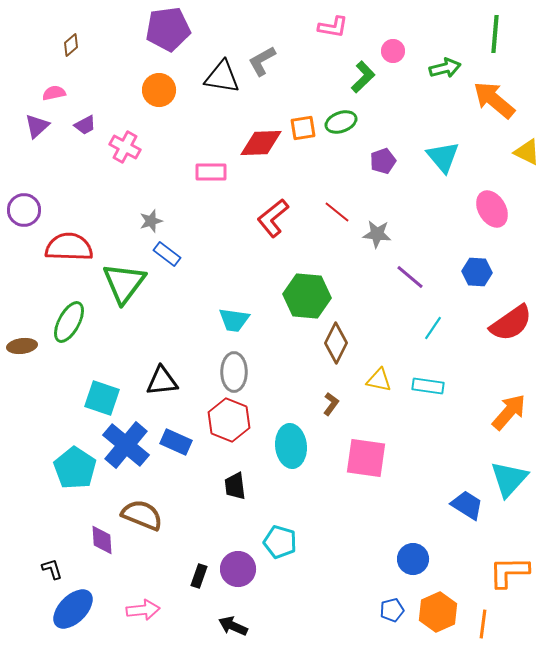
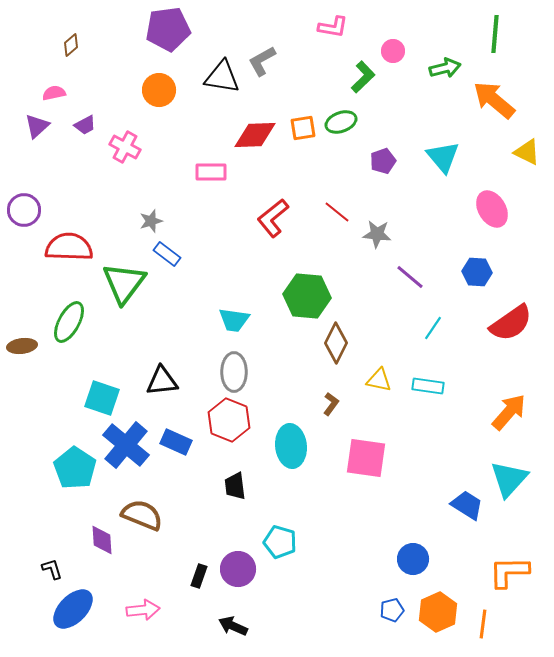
red diamond at (261, 143): moved 6 px left, 8 px up
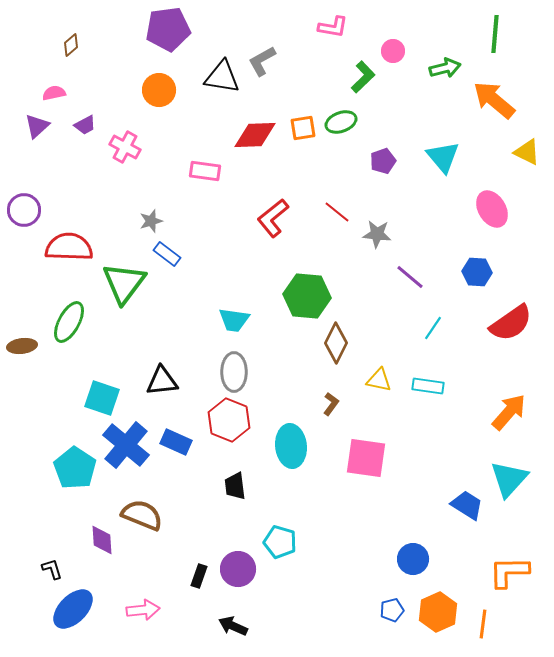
pink rectangle at (211, 172): moved 6 px left, 1 px up; rotated 8 degrees clockwise
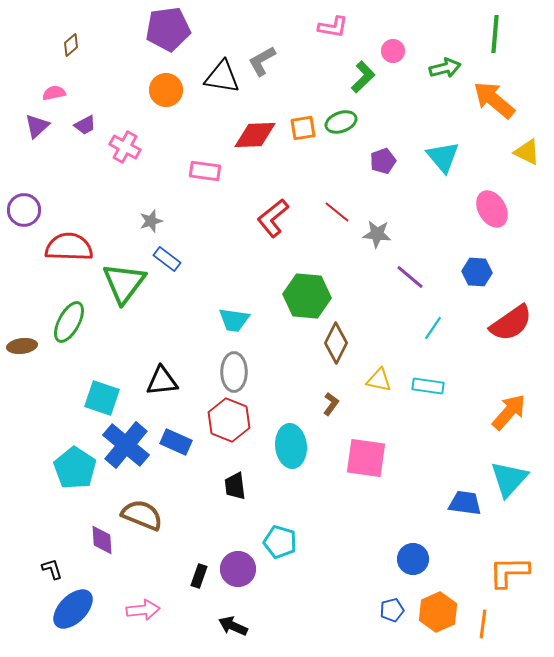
orange circle at (159, 90): moved 7 px right
blue rectangle at (167, 254): moved 5 px down
blue trapezoid at (467, 505): moved 2 px left, 2 px up; rotated 24 degrees counterclockwise
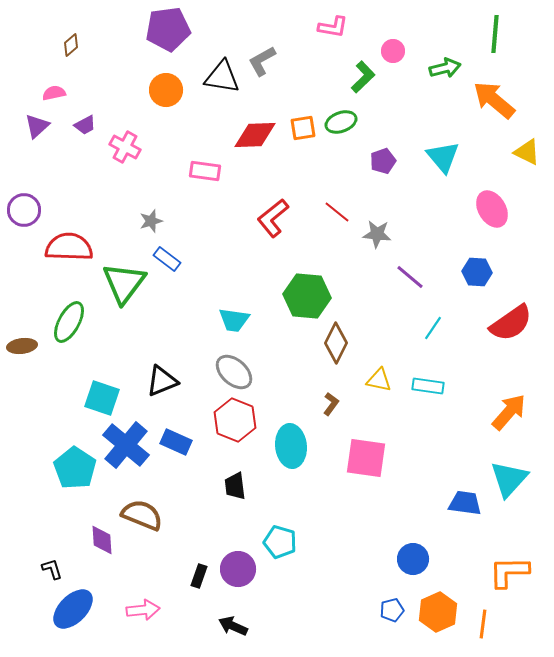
gray ellipse at (234, 372): rotated 48 degrees counterclockwise
black triangle at (162, 381): rotated 16 degrees counterclockwise
red hexagon at (229, 420): moved 6 px right
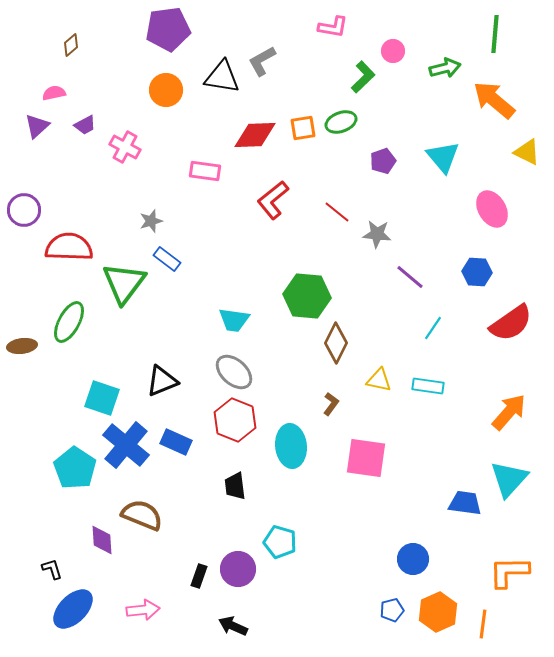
red L-shape at (273, 218): moved 18 px up
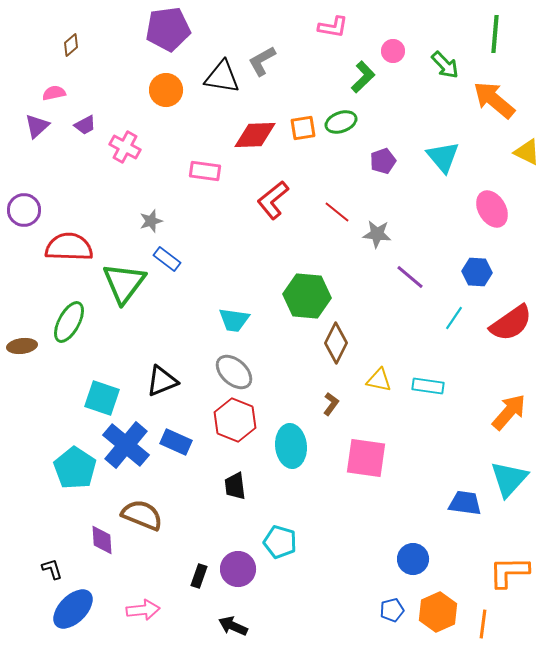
green arrow at (445, 68): moved 3 px up; rotated 60 degrees clockwise
cyan line at (433, 328): moved 21 px right, 10 px up
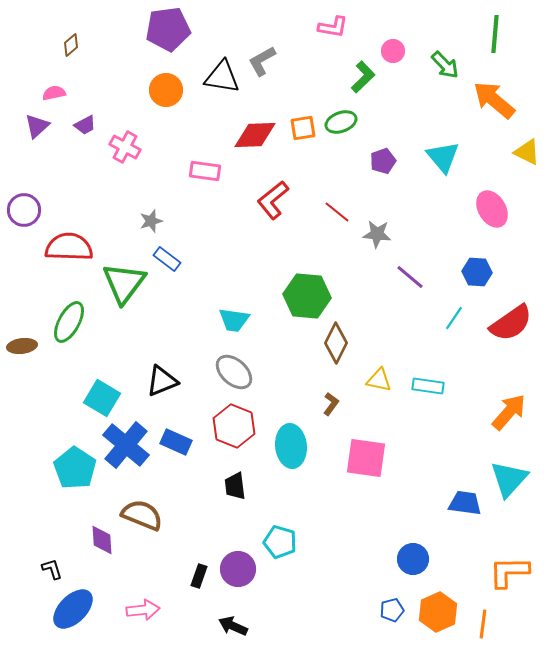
cyan square at (102, 398): rotated 12 degrees clockwise
red hexagon at (235, 420): moved 1 px left, 6 px down
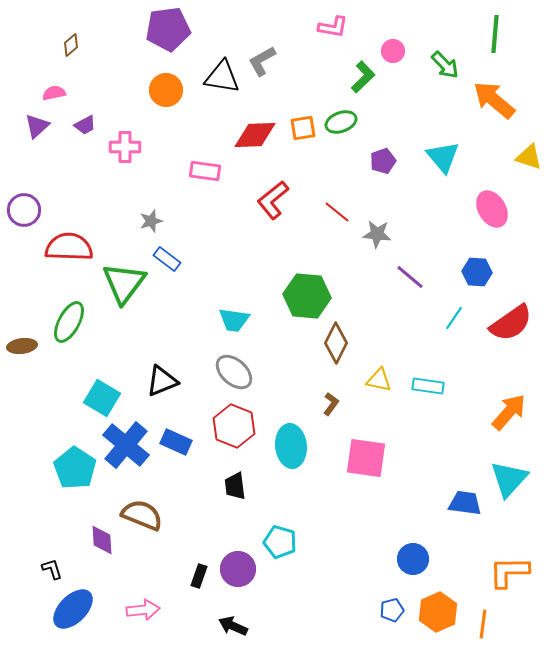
pink cross at (125, 147): rotated 28 degrees counterclockwise
yellow triangle at (527, 152): moved 2 px right, 5 px down; rotated 8 degrees counterclockwise
